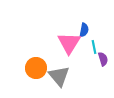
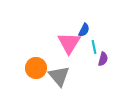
blue semicircle: rotated 16 degrees clockwise
purple semicircle: rotated 32 degrees clockwise
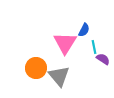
pink triangle: moved 4 px left
purple semicircle: rotated 72 degrees counterclockwise
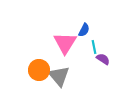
orange circle: moved 3 px right, 2 px down
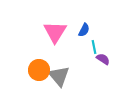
pink triangle: moved 10 px left, 11 px up
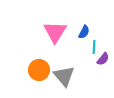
blue semicircle: moved 2 px down
cyan line: rotated 16 degrees clockwise
purple semicircle: rotated 96 degrees clockwise
gray triangle: moved 5 px right
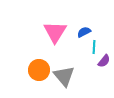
blue semicircle: rotated 144 degrees counterclockwise
purple semicircle: moved 1 px right, 2 px down
